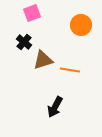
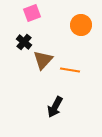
brown triangle: rotated 30 degrees counterclockwise
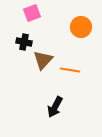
orange circle: moved 2 px down
black cross: rotated 28 degrees counterclockwise
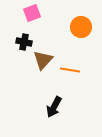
black arrow: moved 1 px left
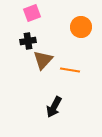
black cross: moved 4 px right, 1 px up; rotated 21 degrees counterclockwise
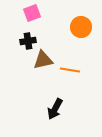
brown triangle: rotated 35 degrees clockwise
black arrow: moved 1 px right, 2 px down
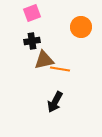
black cross: moved 4 px right
brown triangle: moved 1 px right
orange line: moved 10 px left, 1 px up
black arrow: moved 7 px up
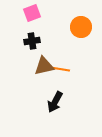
brown triangle: moved 6 px down
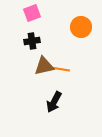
black arrow: moved 1 px left
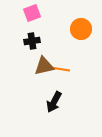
orange circle: moved 2 px down
